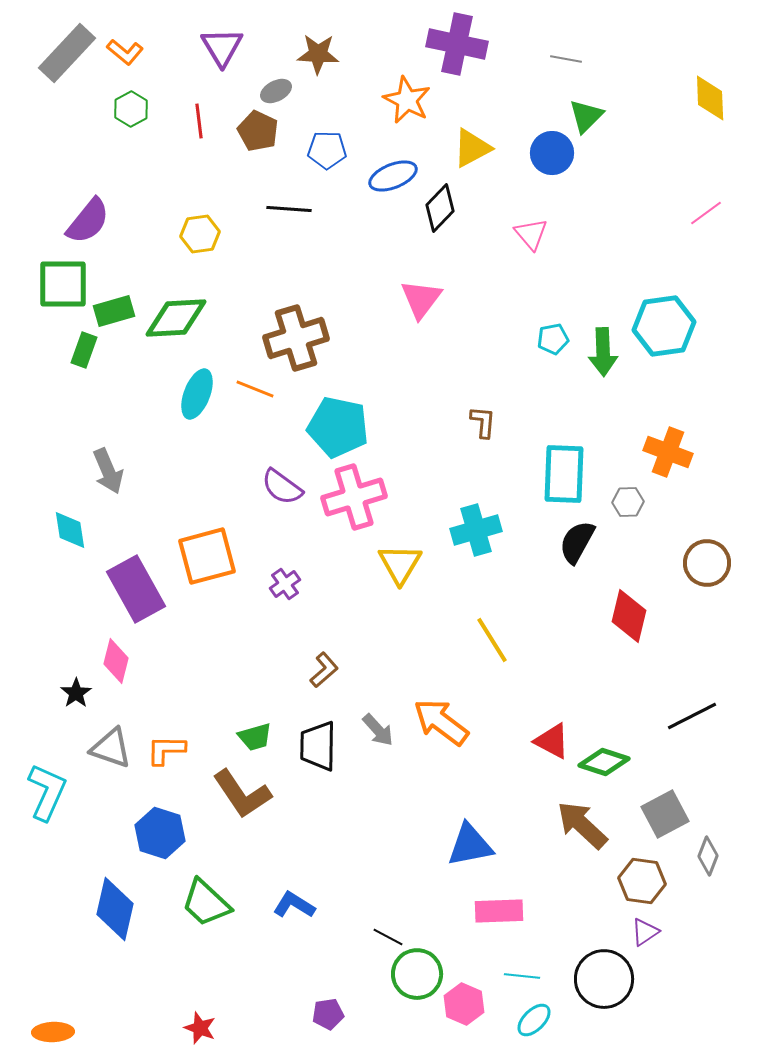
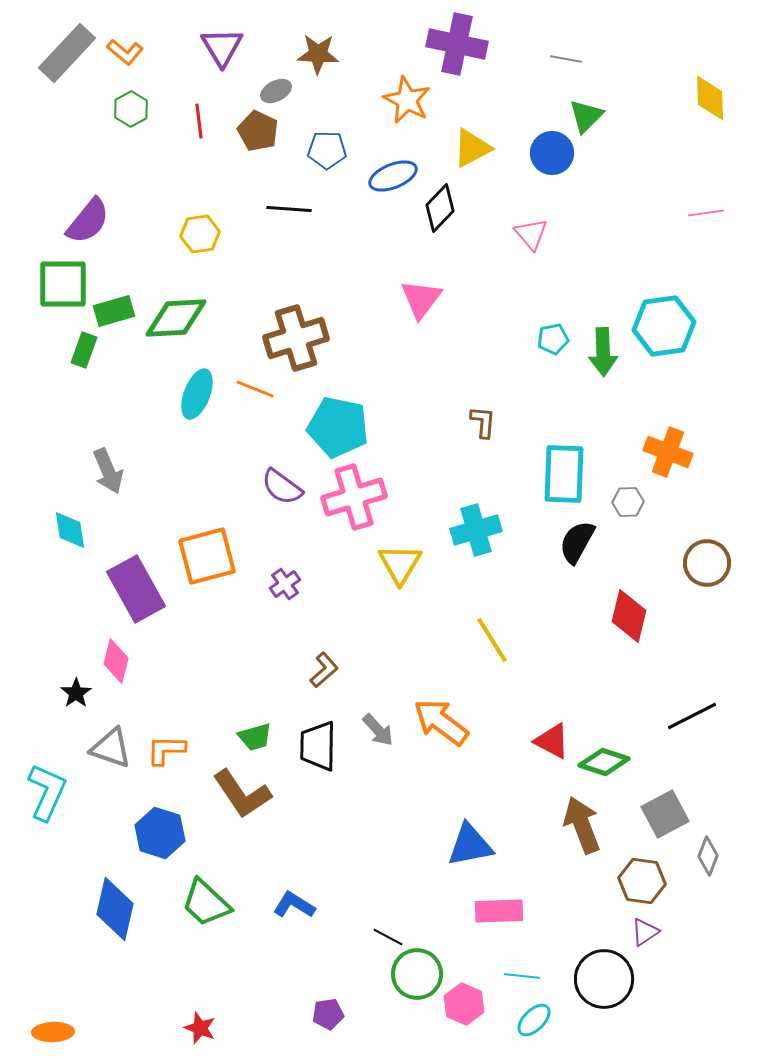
pink line at (706, 213): rotated 28 degrees clockwise
brown arrow at (582, 825): rotated 26 degrees clockwise
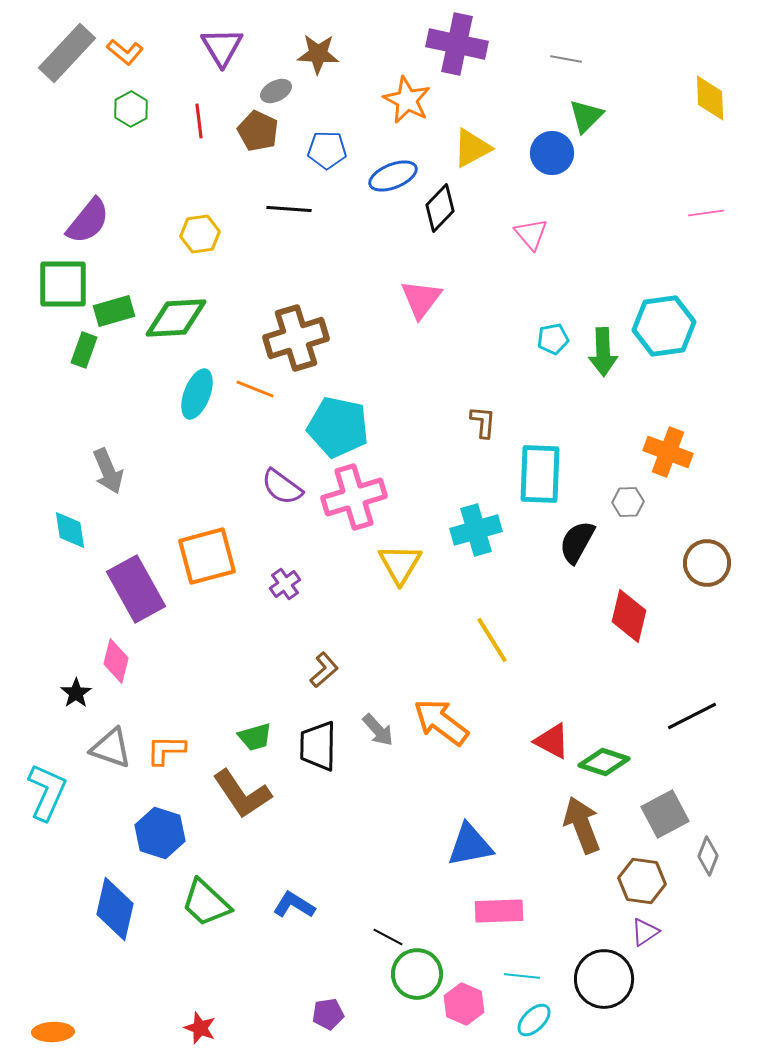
cyan rectangle at (564, 474): moved 24 px left
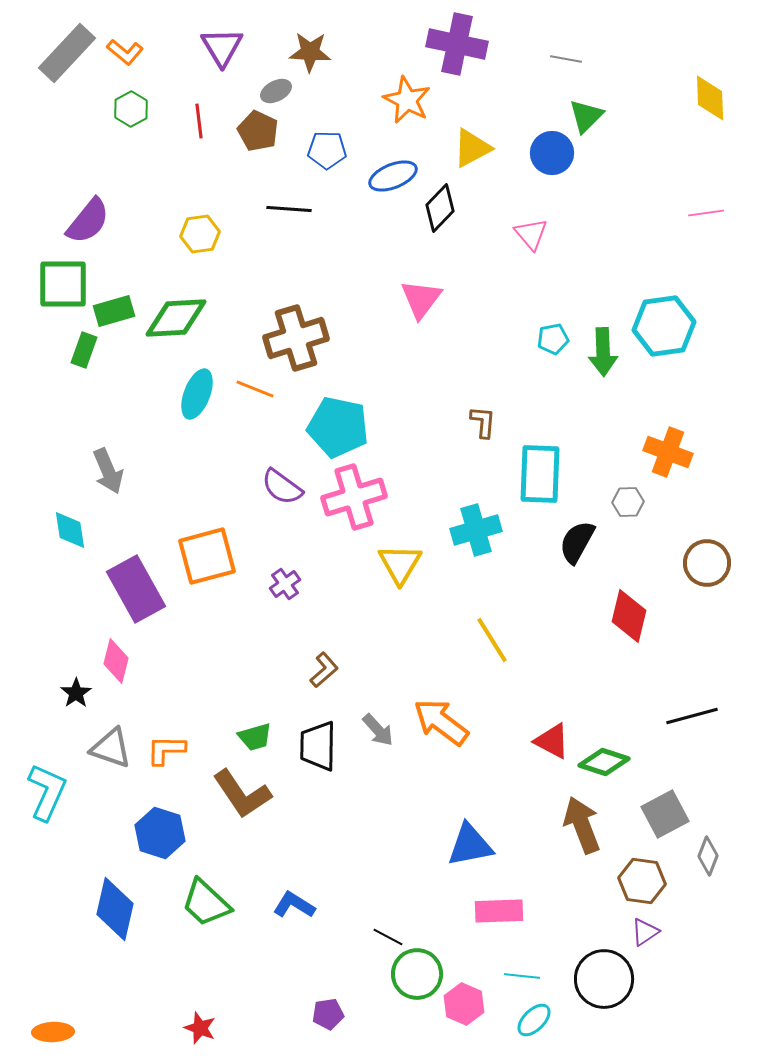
brown star at (318, 54): moved 8 px left, 2 px up
black line at (692, 716): rotated 12 degrees clockwise
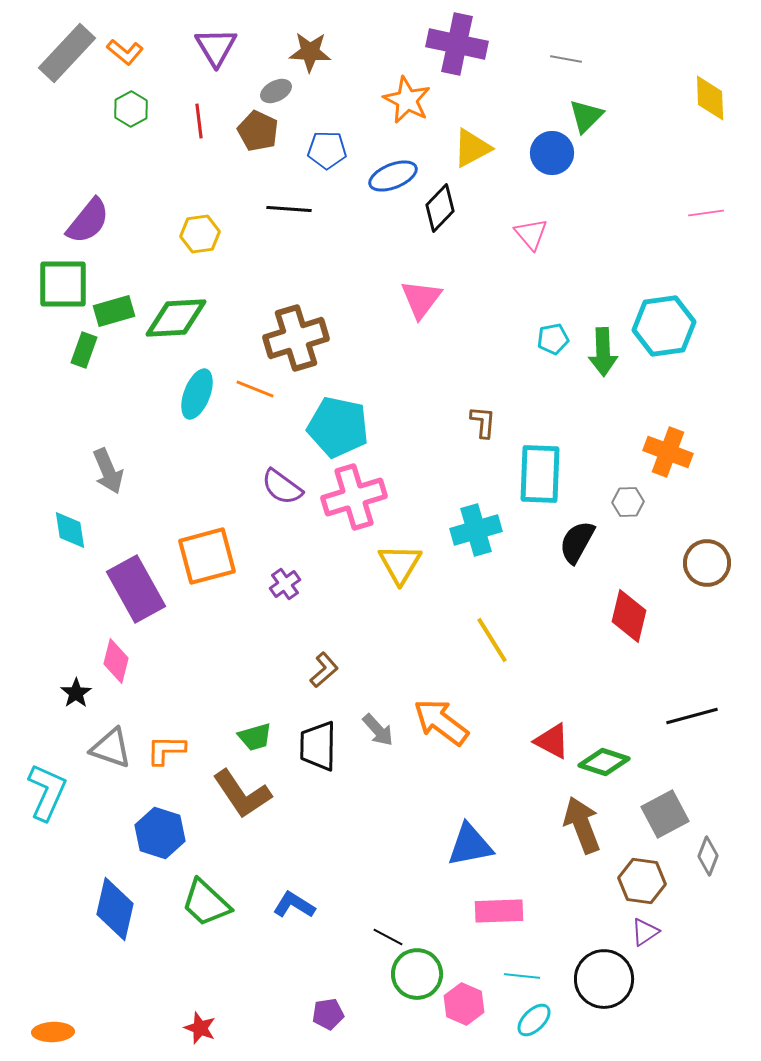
purple triangle at (222, 47): moved 6 px left
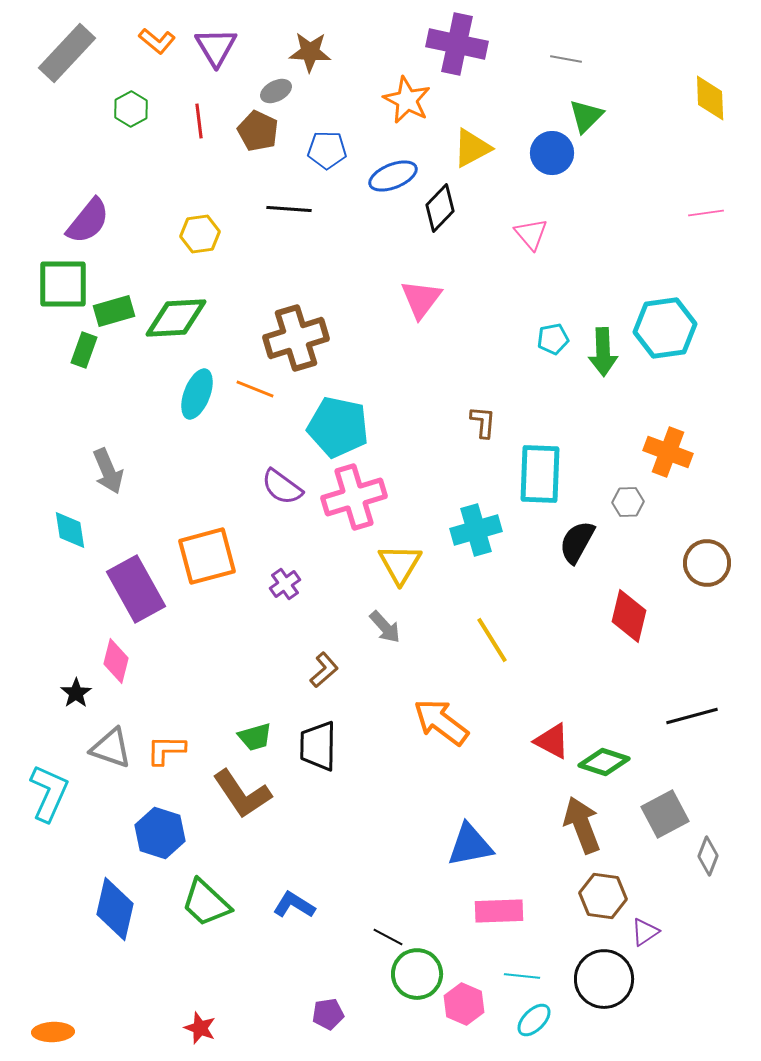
orange L-shape at (125, 52): moved 32 px right, 11 px up
cyan hexagon at (664, 326): moved 1 px right, 2 px down
gray arrow at (378, 730): moved 7 px right, 103 px up
cyan L-shape at (47, 792): moved 2 px right, 1 px down
brown hexagon at (642, 881): moved 39 px left, 15 px down
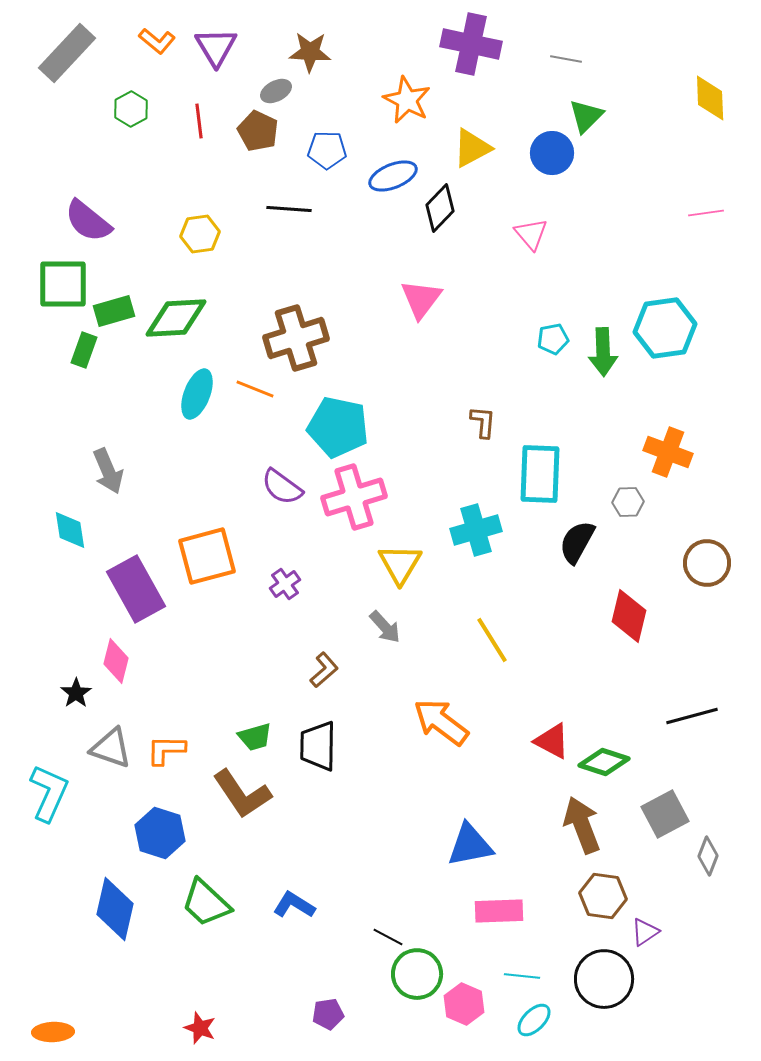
purple cross at (457, 44): moved 14 px right
purple semicircle at (88, 221): rotated 90 degrees clockwise
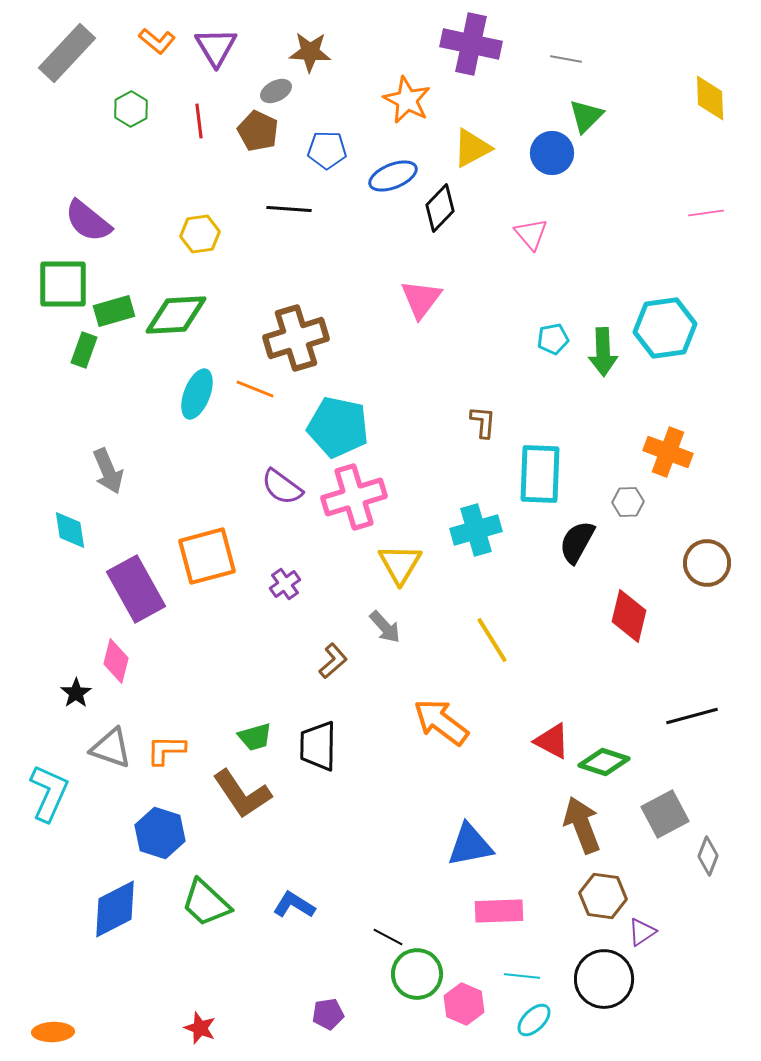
green diamond at (176, 318): moved 3 px up
brown L-shape at (324, 670): moved 9 px right, 9 px up
blue diamond at (115, 909): rotated 50 degrees clockwise
purple triangle at (645, 932): moved 3 px left
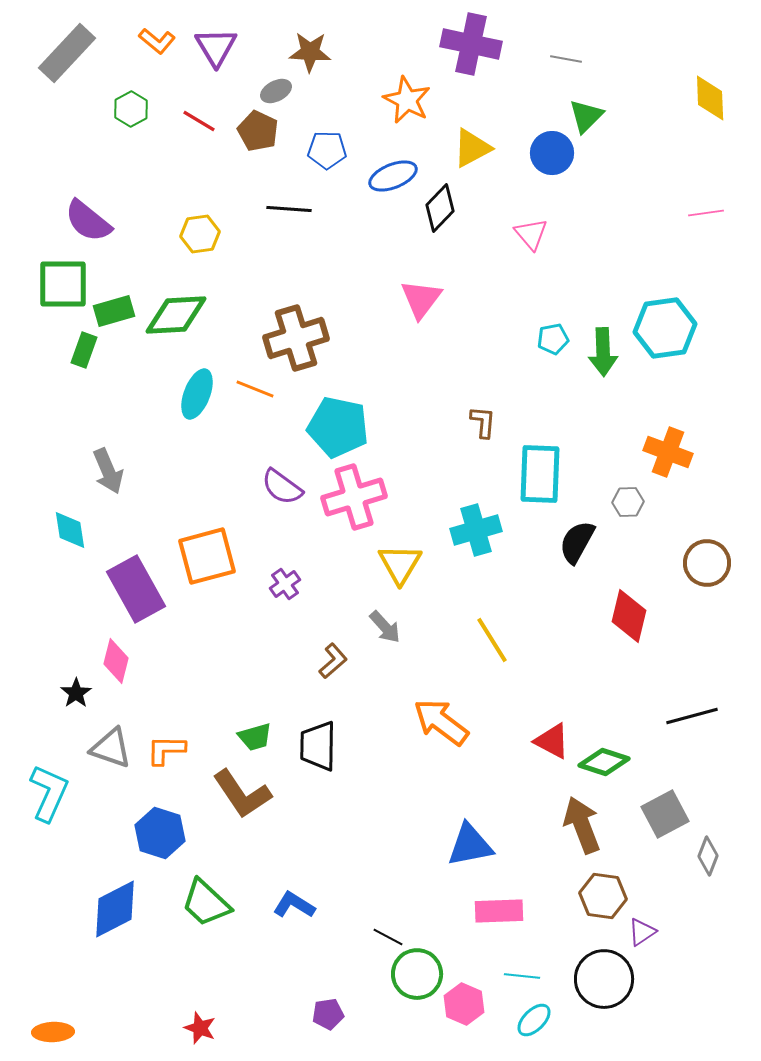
red line at (199, 121): rotated 52 degrees counterclockwise
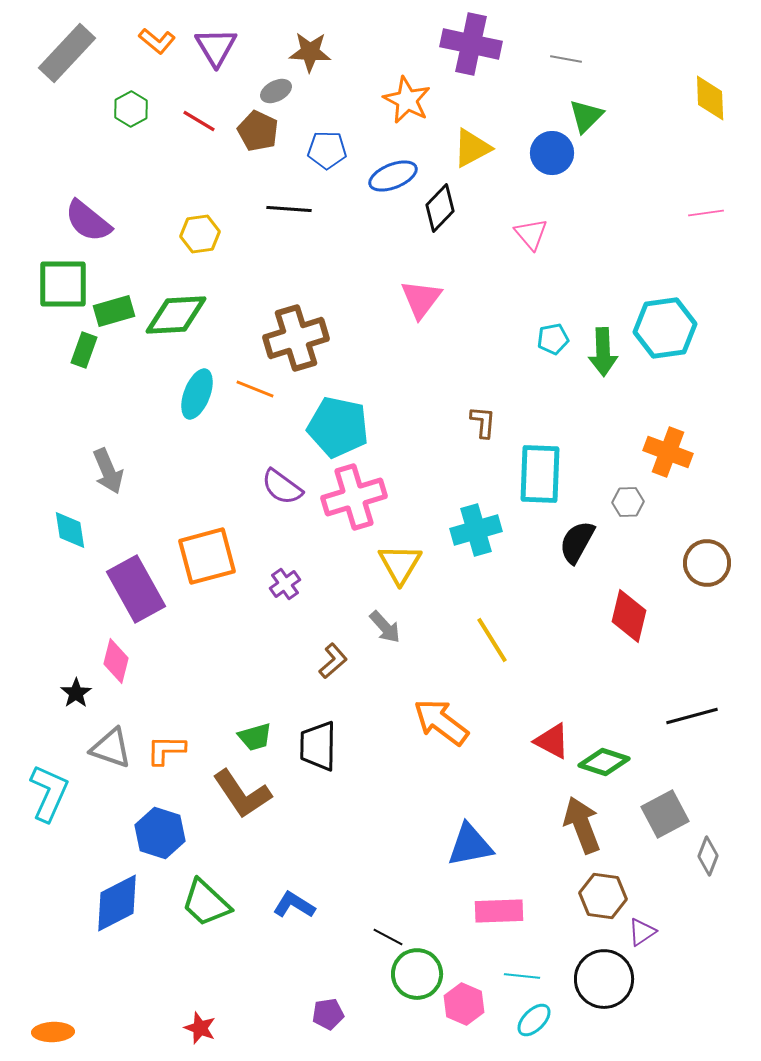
blue diamond at (115, 909): moved 2 px right, 6 px up
